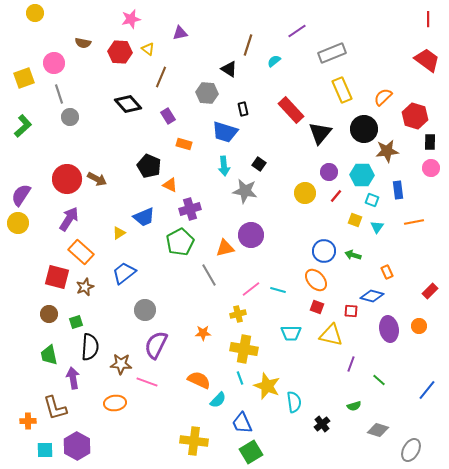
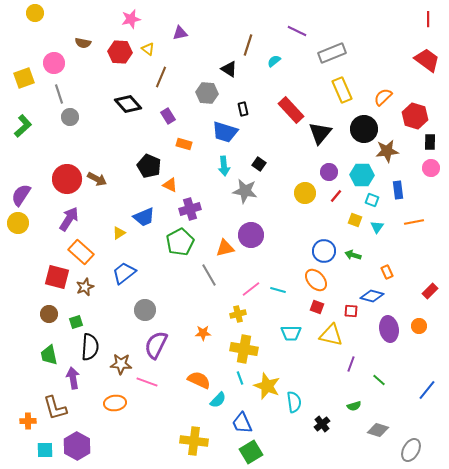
purple line at (297, 31): rotated 60 degrees clockwise
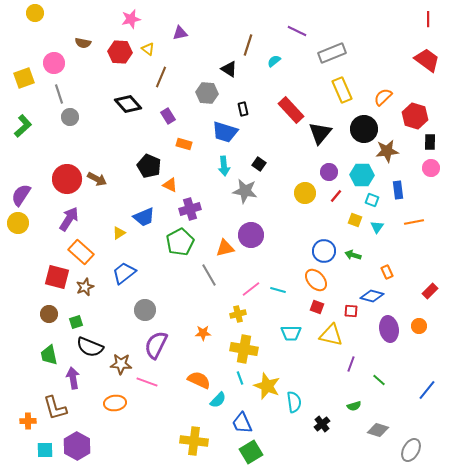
black semicircle at (90, 347): rotated 108 degrees clockwise
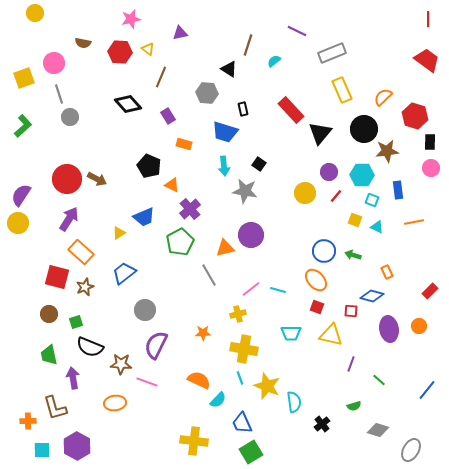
orange triangle at (170, 185): moved 2 px right
purple cross at (190, 209): rotated 25 degrees counterclockwise
cyan triangle at (377, 227): rotated 40 degrees counterclockwise
cyan square at (45, 450): moved 3 px left
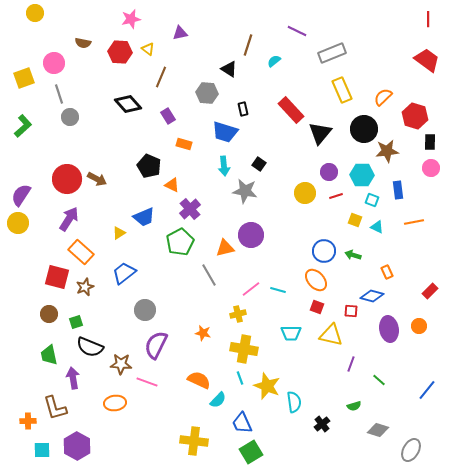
red line at (336, 196): rotated 32 degrees clockwise
orange star at (203, 333): rotated 14 degrees clockwise
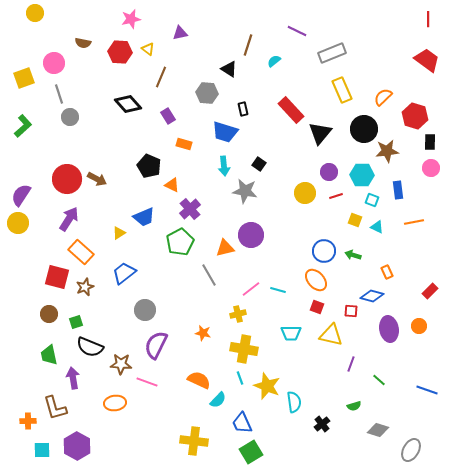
blue line at (427, 390): rotated 70 degrees clockwise
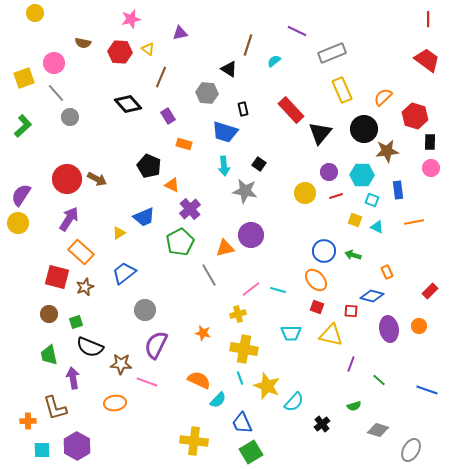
gray line at (59, 94): moved 3 px left, 1 px up; rotated 24 degrees counterclockwise
cyan semicircle at (294, 402): rotated 50 degrees clockwise
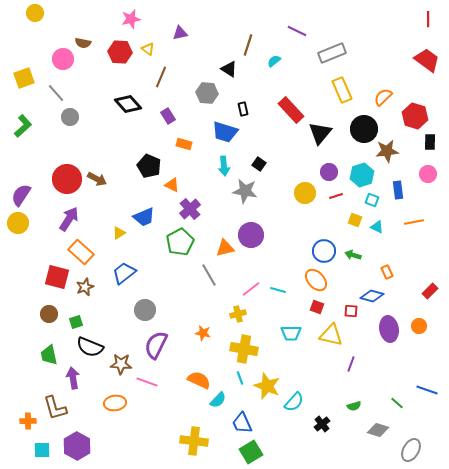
pink circle at (54, 63): moved 9 px right, 4 px up
pink circle at (431, 168): moved 3 px left, 6 px down
cyan hexagon at (362, 175): rotated 20 degrees counterclockwise
green line at (379, 380): moved 18 px right, 23 px down
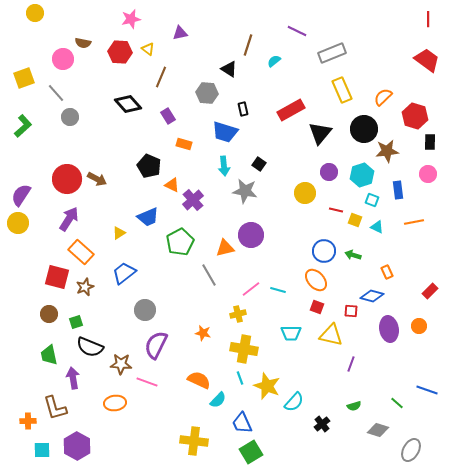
red rectangle at (291, 110): rotated 76 degrees counterclockwise
red line at (336, 196): moved 14 px down; rotated 32 degrees clockwise
purple cross at (190, 209): moved 3 px right, 9 px up
blue trapezoid at (144, 217): moved 4 px right
